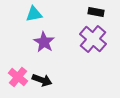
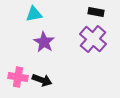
pink cross: rotated 30 degrees counterclockwise
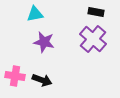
cyan triangle: moved 1 px right
purple star: rotated 20 degrees counterclockwise
pink cross: moved 3 px left, 1 px up
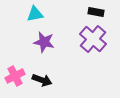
pink cross: rotated 36 degrees counterclockwise
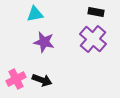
pink cross: moved 1 px right, 3 px down
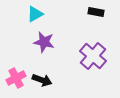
cyan triangle: rotated 18 degrees counterclockwise
purple cross: moved 17 px down
pink cross: moved 1 px up
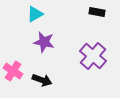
black rectangle: moved 1 px right
pink cross: moved 3 px left, 7 px up; rotated 30 degrees counterclockwise
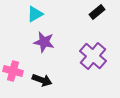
black rectangle: rotated 49 degrees counterclockwise
pink cross: rotated 18 degrees counterclockwise
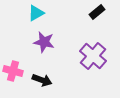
cyan triangle: moved 1 px right, 1 px up
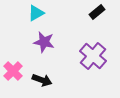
pink cross: rotated 30 degrees clockwise
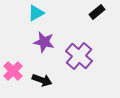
purple cross: moved 14 px left
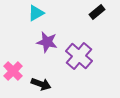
purple star: moved 3 px right
black arrow: moved 1 px left, 4 px down
